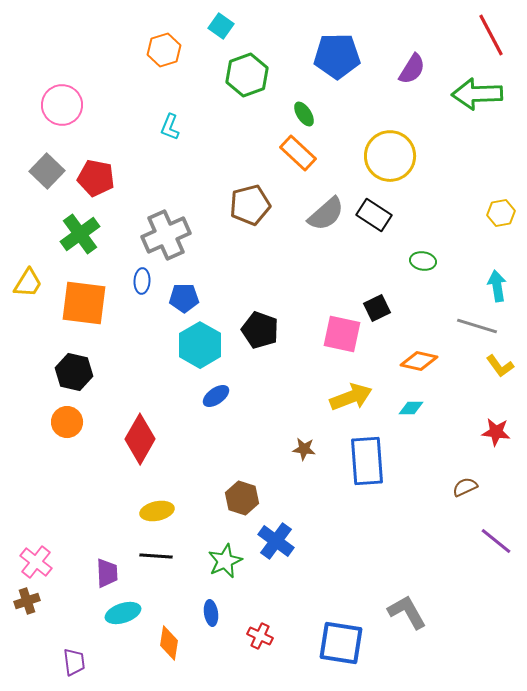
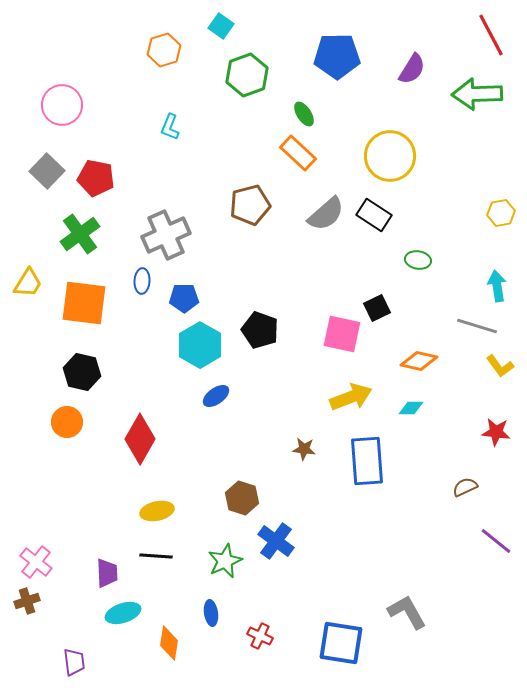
green ellipse at (423, 261): moved 5 px left, 1 px up
black hexagon at (74, 372): moved 8 px right
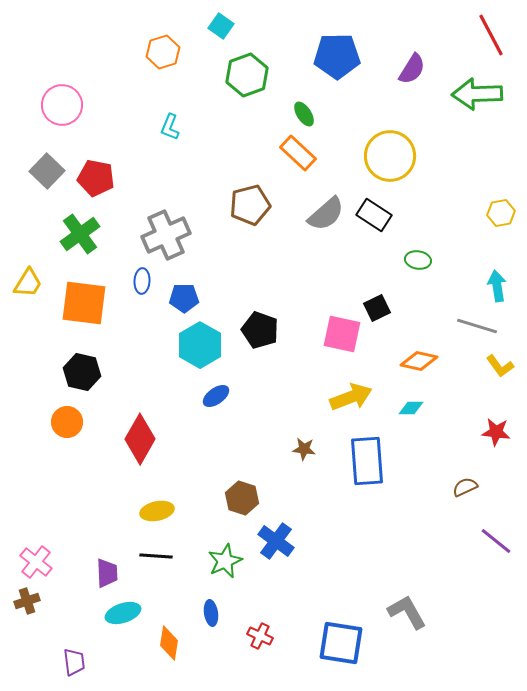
orange hexagon at (164, 50): moved 1 px left, 2 px down
